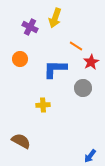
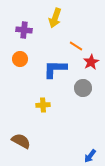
purple cross: moved 6 px left, 3 px down; rotated 21 degrees counterclockwise
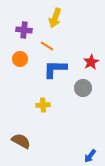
orange line: moved 29 px left
